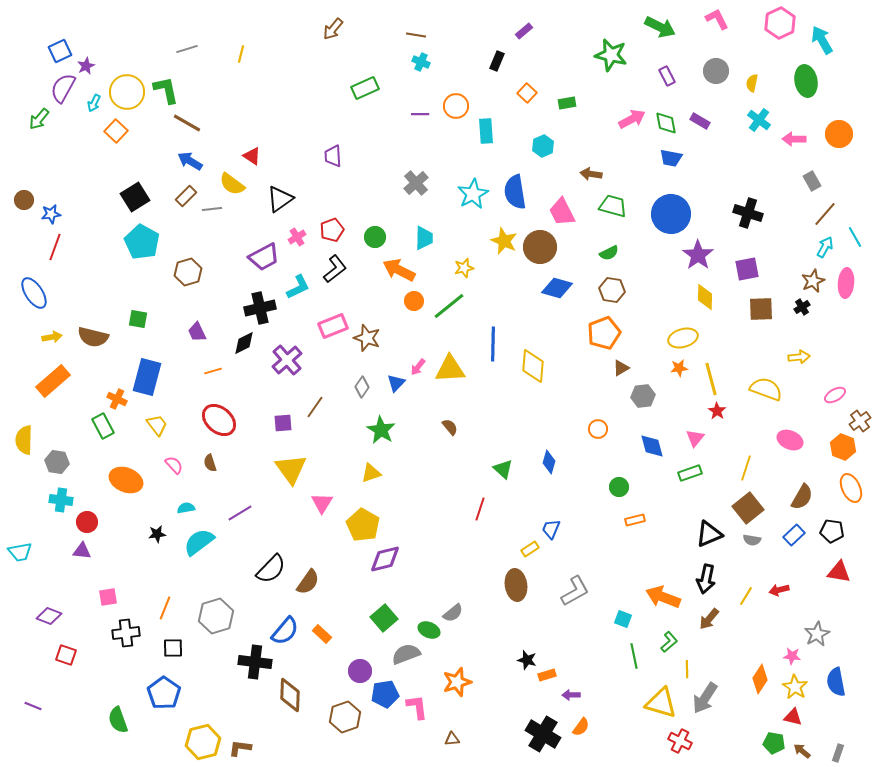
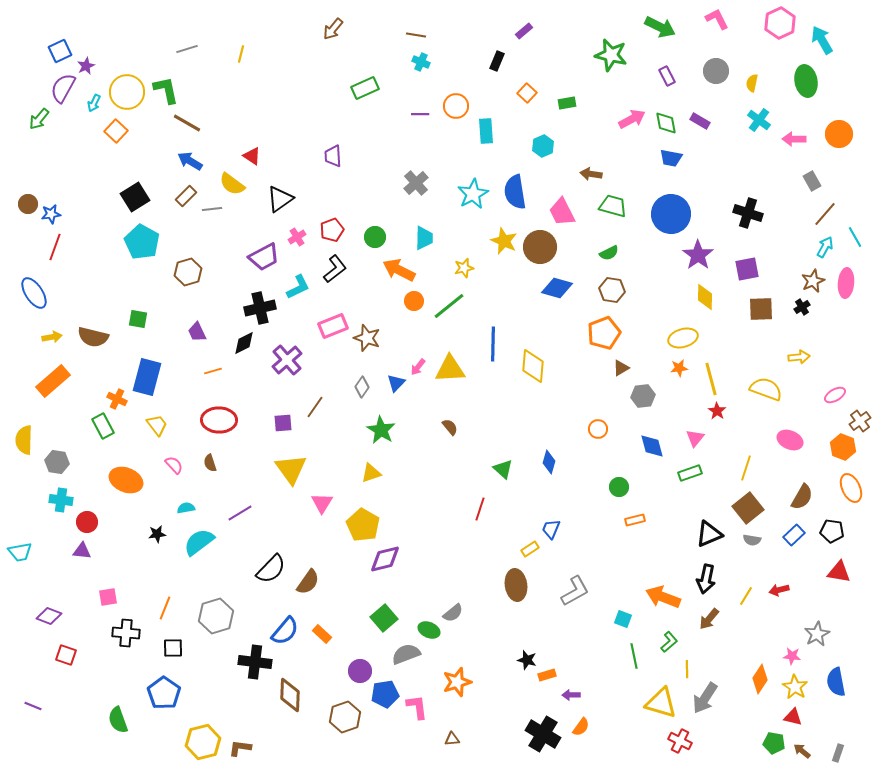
brown circle at (24, 200): moved 4 px right, 4 px down
red ellipse at (219, 420): rotated 40 degrees counterclockwise
black cross at (126, 633): rotated 12 degrees clockwise
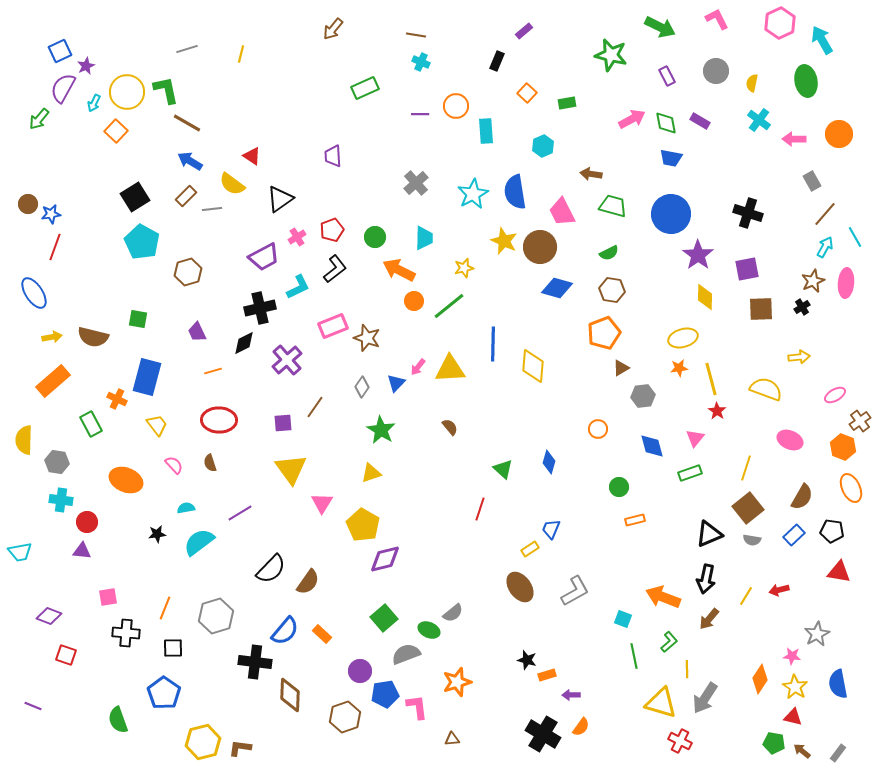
green rectangle at (103, 426): moved 12 px left, 2 px up
brown ellipse at (516, 585): moved 4 px right, 2 px down; rotated 28 degrees counterclockwise
blue semicircle at (836, 682): moved 2 px right, 2 px down
gray rectangle at (838, 753): rotated 18 degrees clockwise
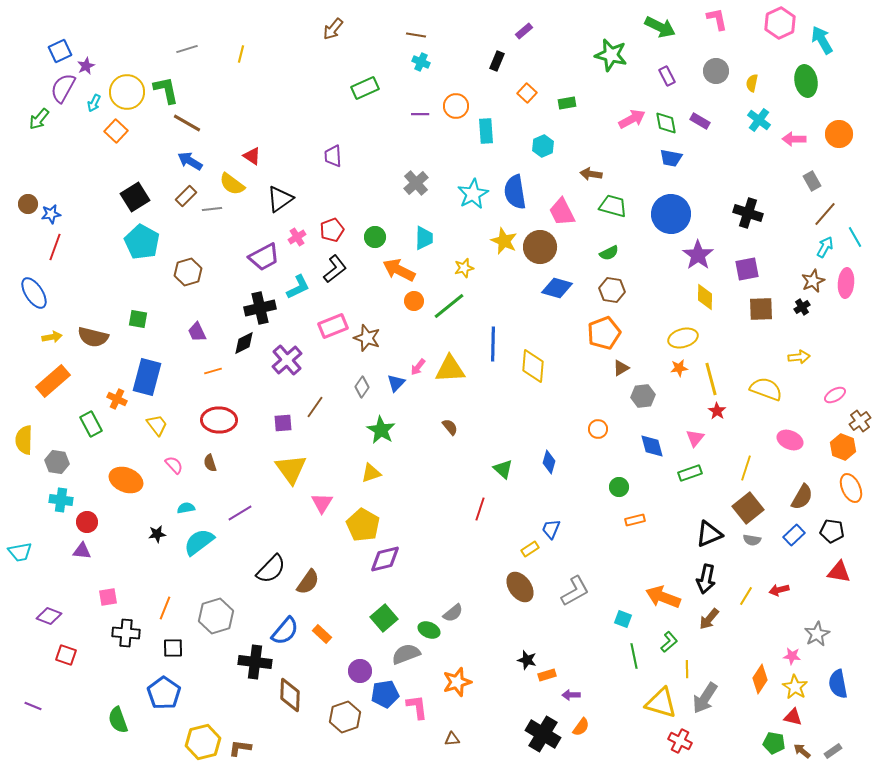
pink L-shape at (717, 19): rotated 15 degrees clockwise
gray rectangle at (838, 753): moved 5 px left, 2 px up; rotated 18 degrees clockwise
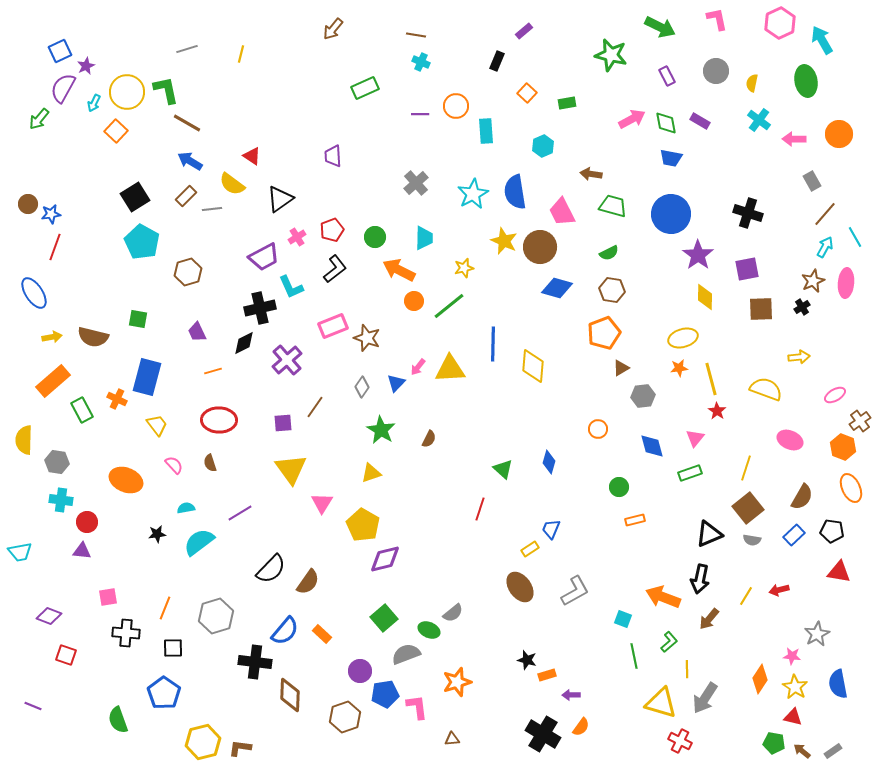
cyan L-shape at (298, 287): moved 7 px left; rotated 92 degrees clockwise
green rectangle at (91, 424): moved 9 px left, 14 px up
brown semicircle at (450, 427): moved 21 px left, 12 px down; rotated 66 degrees clockwise
black arrow at (706, 579): moved 6 px left
